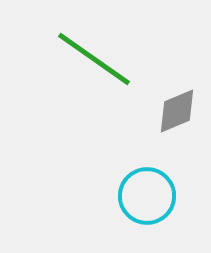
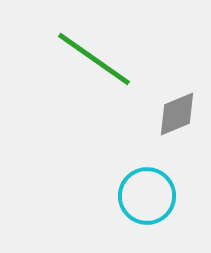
gray diamond: moved 3 px down
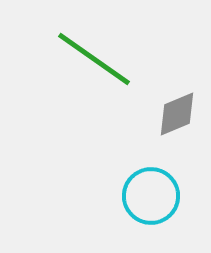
cyan circle: moved 4 px right
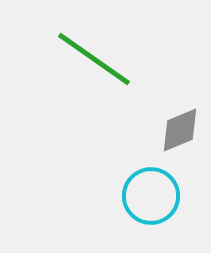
gray diamond: moved 3 px right, 16 px down
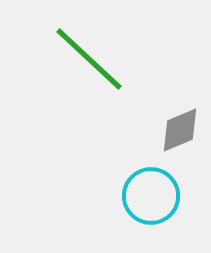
green line: moved 5 px left; rotated 8 degrees clockwise
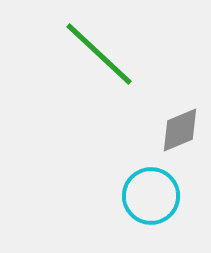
green line: moved 10 px right, 5 px up
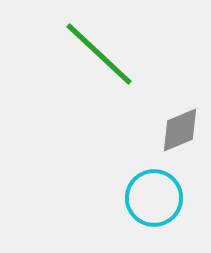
cyan circle: moved 3 px right, 2 px down
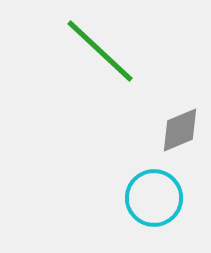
green line: moved 1 px right, 3 px up
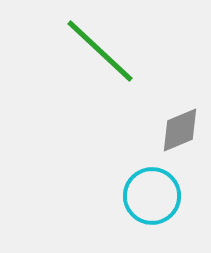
cyan circle: moved 2 px left, 2 px up
